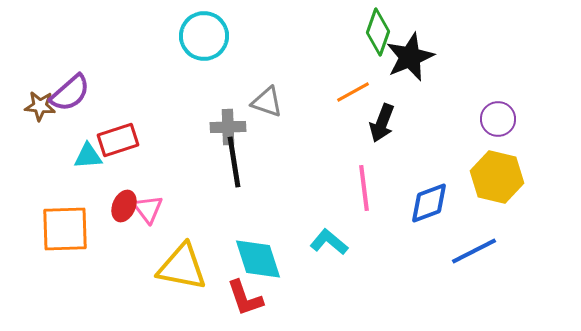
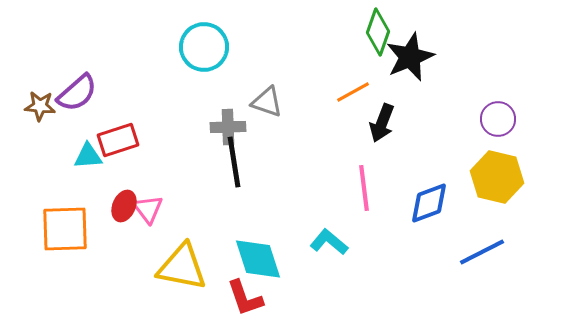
cyan circle: moved 11 px down
purple semicircle: moved 7 px right
blue line: moved 8 px right, 1 px down
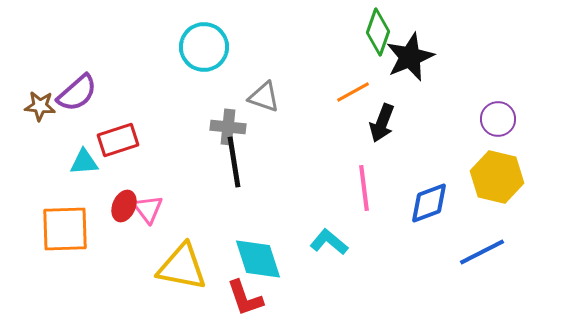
gray triangle: moved 3 px left, 5 px up
gray cross: rotated 8 degrees clockwise
cyan triangle: moved 4 px left, 6 px down
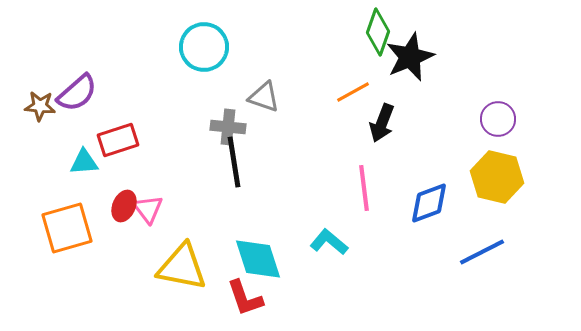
orange square: moved 2 px right, 1 px up; rotated 14 degrees counterclockwise
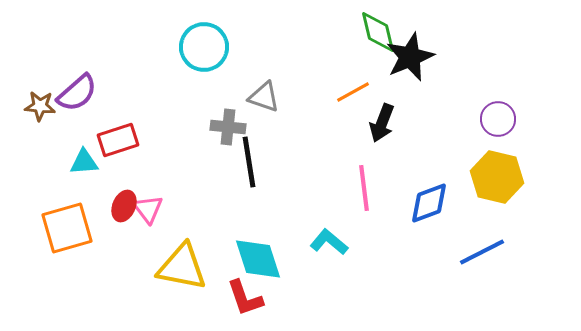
green diamond: rotated 33 degrees counterclockwise
black line: moved 15 px right
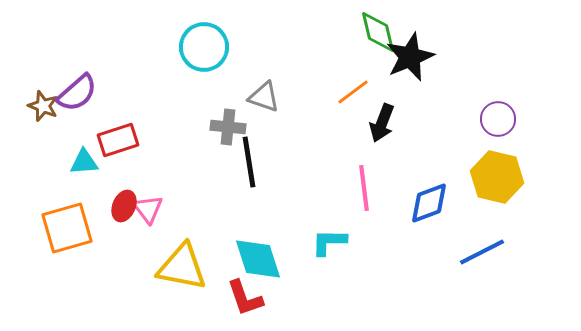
orange line: rotated 8 degrees counterclockwise
brown star: moved 3 px right; rotated 16 degrees clockwise
cyan L-shape: rotated 39 degrees counterclockwise
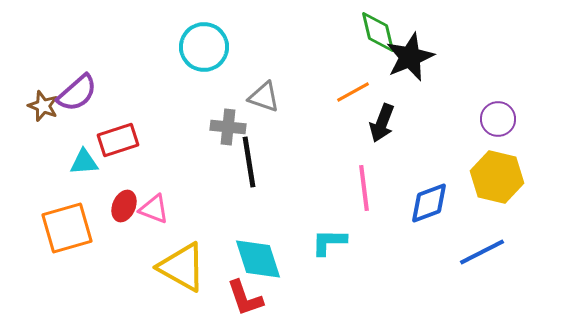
orange line: rotated 8 degrees clockwise
pink triangle: moved 6 px right; rotated 32 degrees counterclockwise
yellow triangle: rotated 18 degrees clockwise
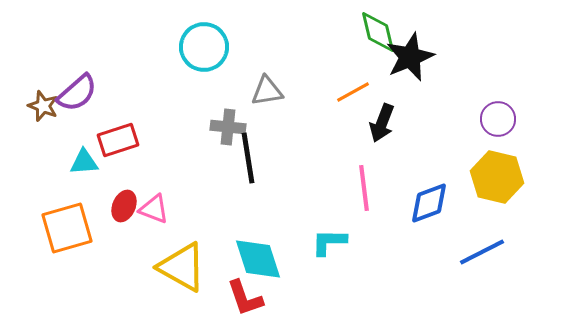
gray triangle: moved 3 px right, 6 px up; rotated 28 degrees counterclockwise
black line: moved 1 px left, 4 px up
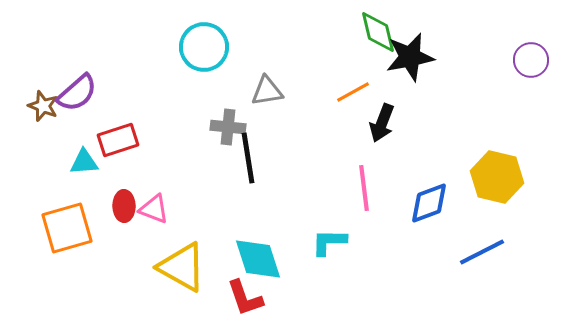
black star: rotated 12 degrees clockwise
purple circle: moved 33 px right, 59 px up
red ellipse: rotated 24 degrees counterclockwise
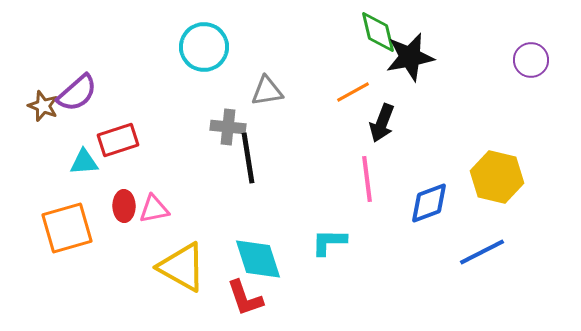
pink line: moved 3 px right, 9 px up
pink triangle: rotated 32 degrees counterclockwise
